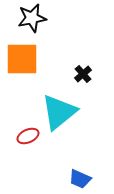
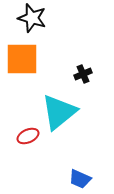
black star: rotated 28 degrees clockwise
black cross: rotated 18 degrees clockwise
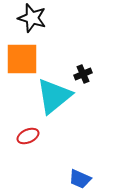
cyan triangle: moved 5 px left, 16 px up
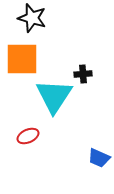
black cross: rotated 18 degrees clockwise
cyan triangle: rotated 18 degrees counterclockwise
blue trapezoid: moved 19 px right, 21 px up
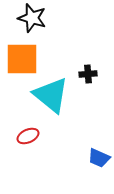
black cross: moved 5 px right
cyan triangle: moved 3 px left, 1 px up; rotated 24 degrees counterclockwise
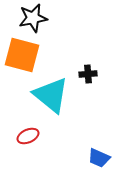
black star: moved 1 px right; rotated 28 degrees counterclockwise
orange square: moved 4 px up; rotated 15 degrees clockwise
